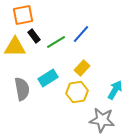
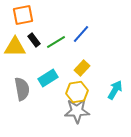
black rectangle: moved 4 px down
gray star: moved 25 px left, 9 px up; rotated 10 degrees counterclockwise
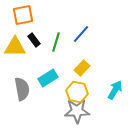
green line: rotated 42 degrees counterclockwise
yellow hexagon: rotated 20 degrees clockwise
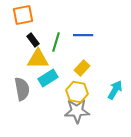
blue line: moved 2 px right, 1 px down; rotated 48 degrees clockwise
black rectangle: moved 1 px left
yellow triangle: moved 23 px right, 12 px down
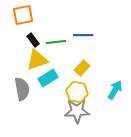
green line: rotated 66 degrees clockwise
yellow triangle: moved 1 px left, 1 px down; rotated 20 degrees counterclockwise
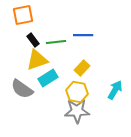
gray semicircle: rotated 135 degrees clockwise
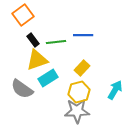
orange square: rotated 25 degrees counterclockwise
yellow hexagon: moved 2 px right; rotated 25 degrees counterclockwise
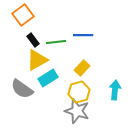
yellow triangle: rotated 10 degrees counterclockwise
cyan arrow: rotated 24 degrees counterclockwise
gray star: rotated 20 degrees clockwise
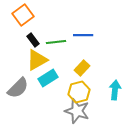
gray semicircle: moved 4 px left, 1 px up; rotated 80 degrees counterclockwise
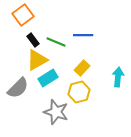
green line: rotated 30 degrees clockwise
cyan arrow: moved 3 px right, 13 px up
gray star: moved 21 px left, 1 px down
